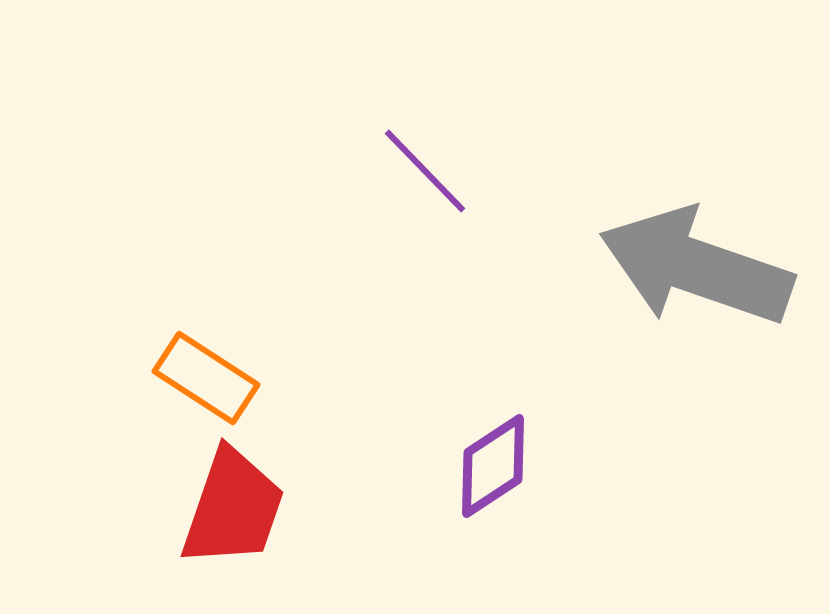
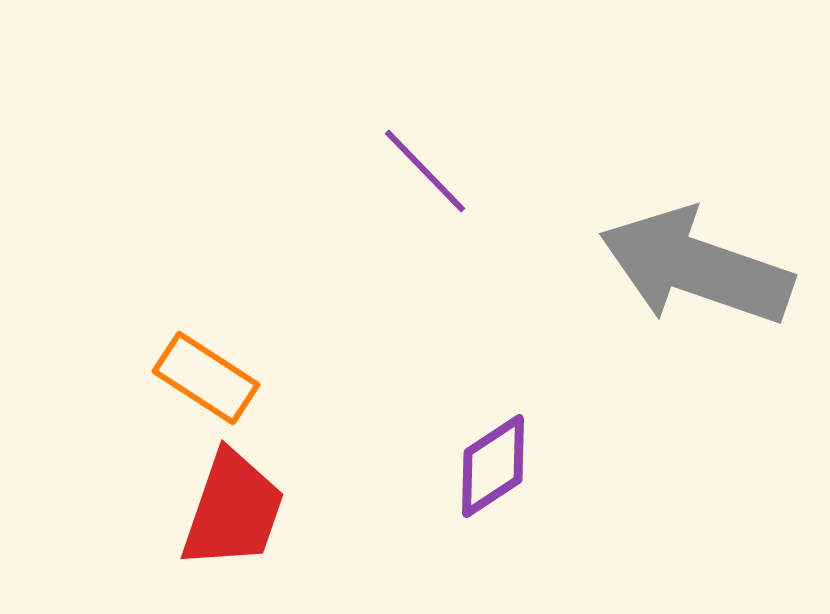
red trapezoid: moved 2 px down
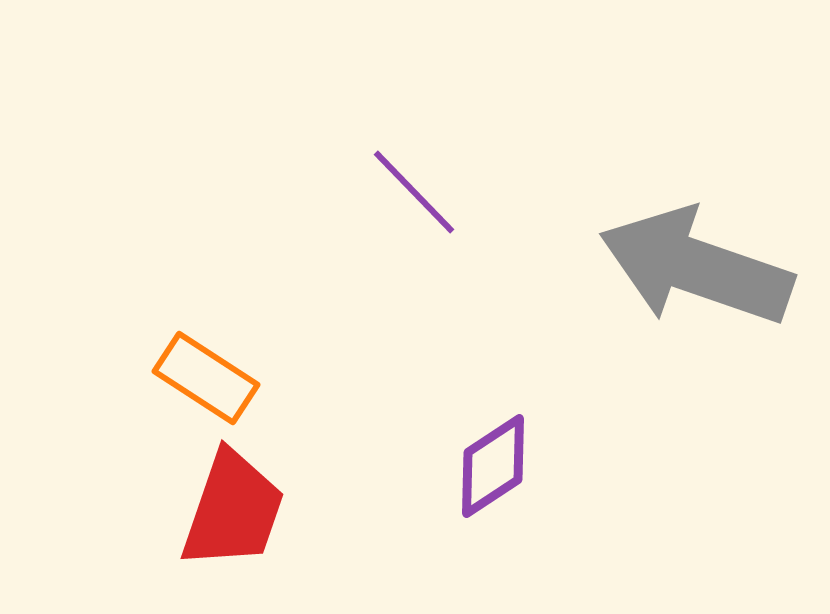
purple line: moved 11 px left, 21 px down
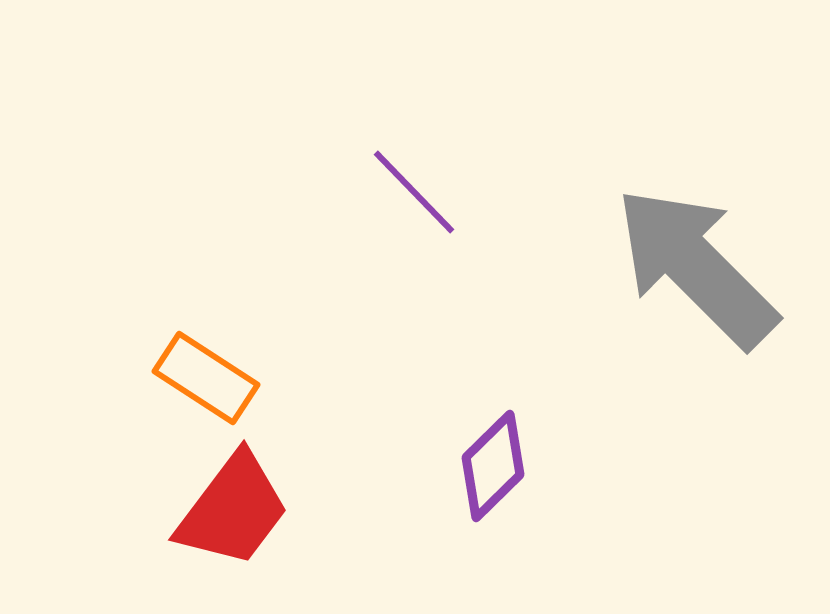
gray arrow: rotated 26 degrees clockwise
purple diamond: rotated 11 degrees counterclockwise
red trapezoid: rotated 18 degrees clockwise
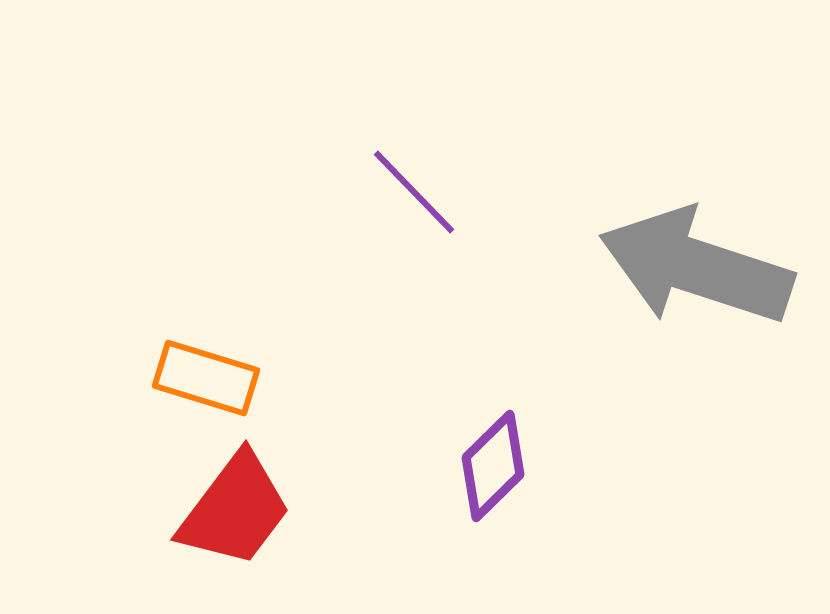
gray arrow: rotated 27 degrees counterclockwise
orange rectangle: rotated 16 degrees counterclockwise
red trapezoid: moved 2 px right
